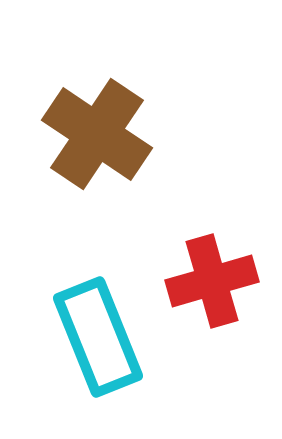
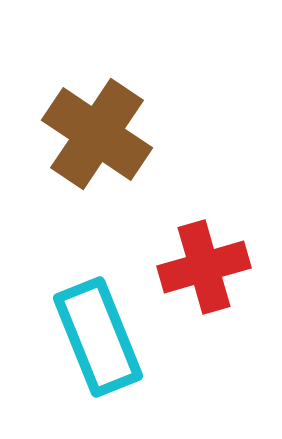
red cross: moved 8 px left, 14 px up
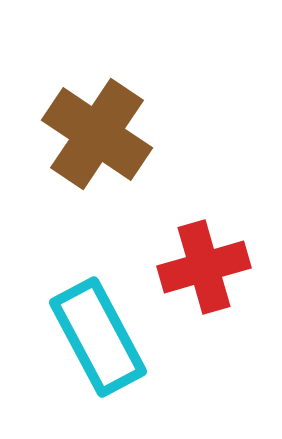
cyan rectangle: rotated 6 degrees counterclockwise
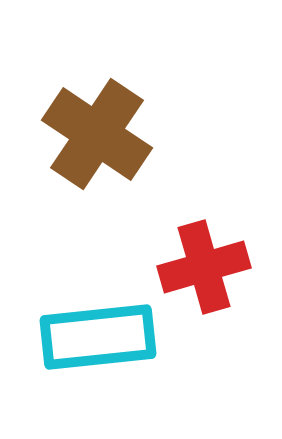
cyan rectangle: rotated 68 degrees counterclockwise
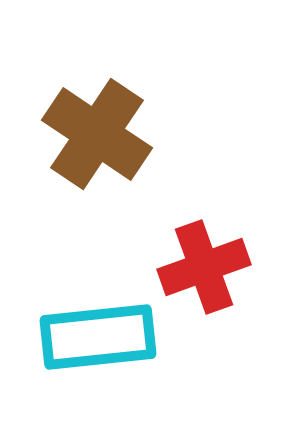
red cross: rotated 4 degrees counterclockwise
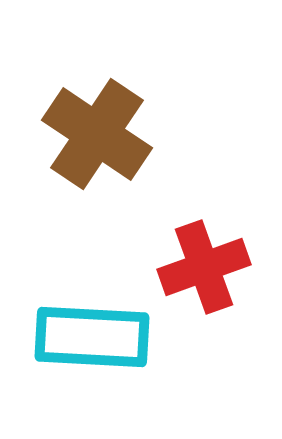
cyan rectangle: moved 6 px left; rotated 9 degrees clockwise
